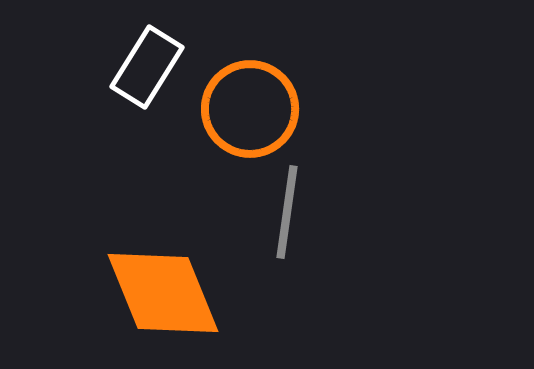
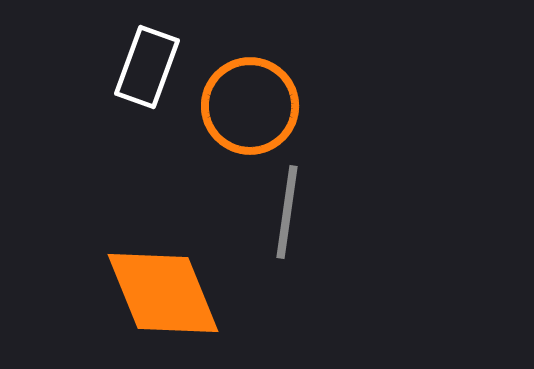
white rectangle: rotated 12 degrees counterclockwise
orange circle: moved 3 px up
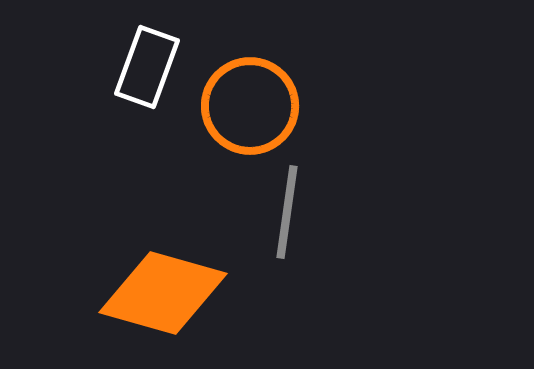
orange diamond: rotated 52 degrees counterclockwise
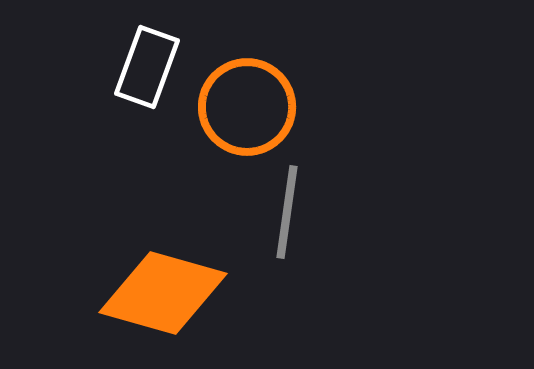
orange circle: moved 3 px left, 1 px down
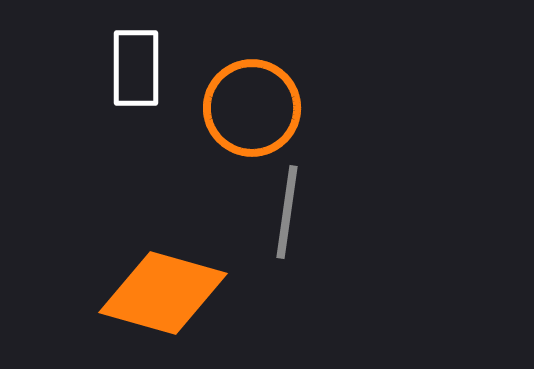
white rectangle: moved 11 px left, 1 px down; rotated 20 degrees counterclockwise
orange circle: moved 5 px right, 1 px down
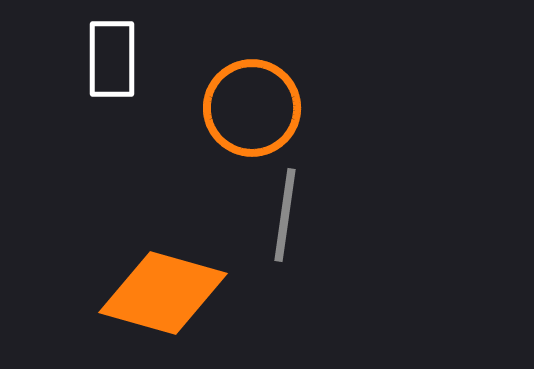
white rectangle: moved 24 px left, 9 px up
gray line: moved 2 px left, 3 px down
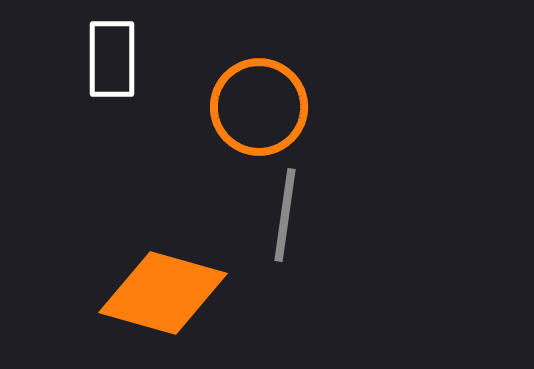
orange circle: moved 7 px right, 1 px up
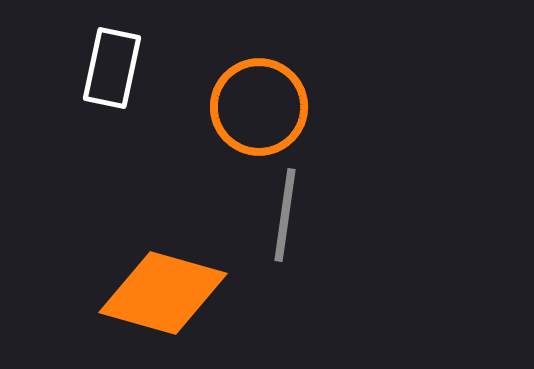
white rectangle: moved 9 px down; rotated 12 degrees clockwise
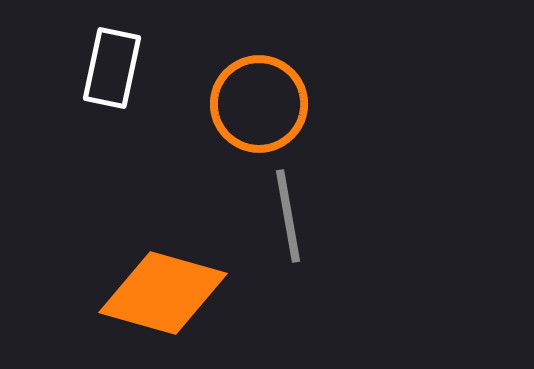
orange circle: moved 3 px up
gray line: moved 3 px right, 1 px down; rotated 18 degrees counterclockwise
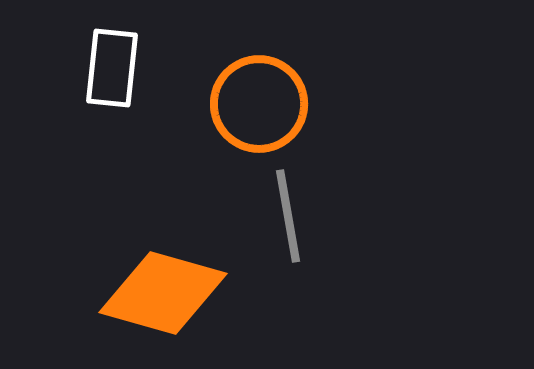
white rectangle: rotated 6 degrees counterclockwise
